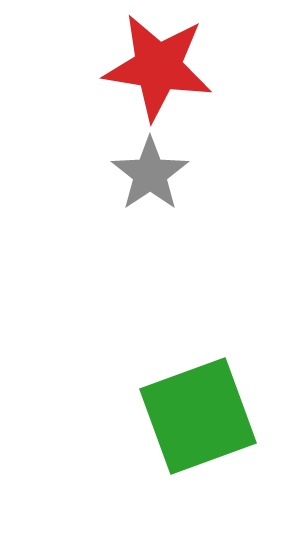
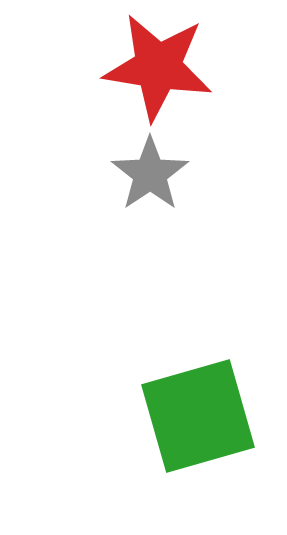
green square: rotated 4 degrees clockwise
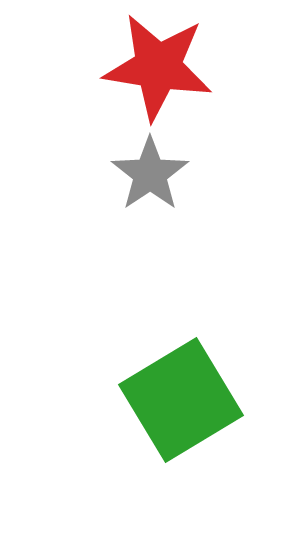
green square: moved 17 px left, 16 px up; rotated 15 degrees counterclockwise
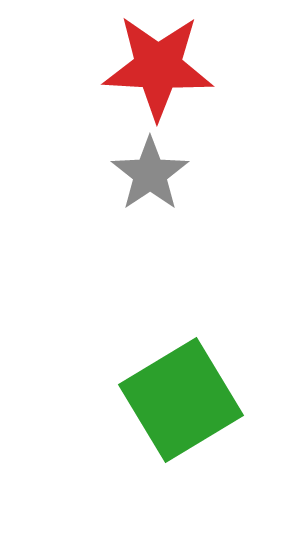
red star: rotated 6 degrees counterclockwise
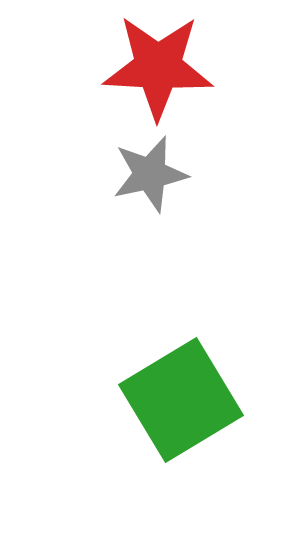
gray star: rotated 22 degrees clockwise
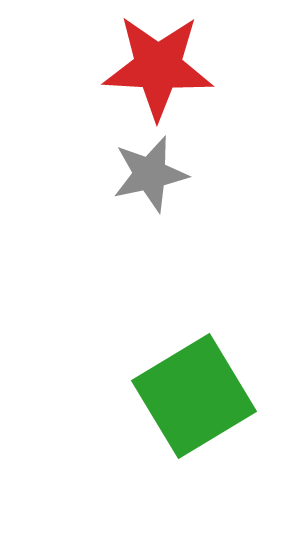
green square: moved 13 px right, 4 px up
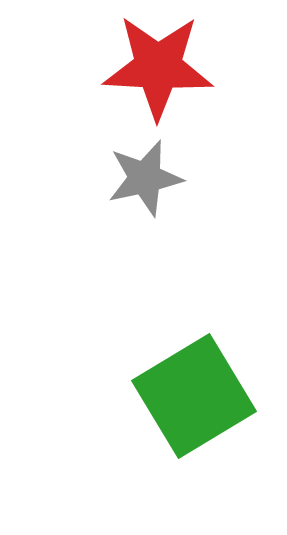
gray star: moved 5 px left, 4 px down
